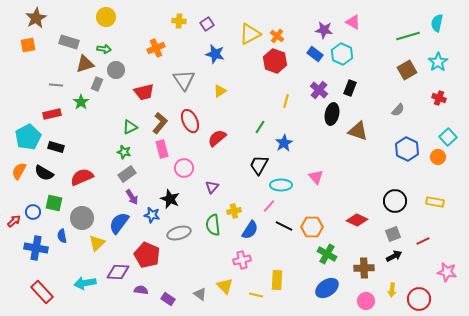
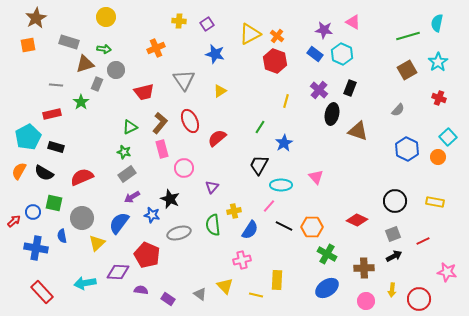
purple arrow at (132, 197): rotated 91 degrees clockwise
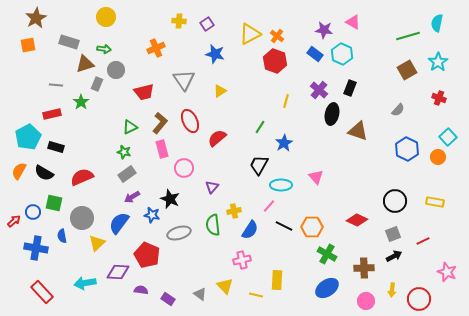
pink star at (447, 272): rotated 12 degrees clockwise
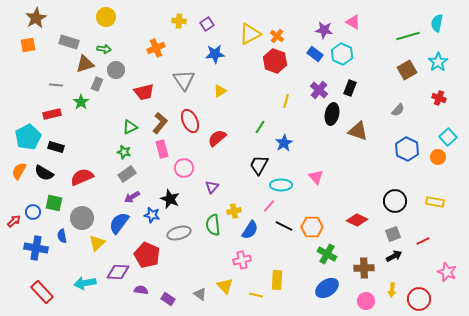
blue star at (215, 54): rotated 18 degrees counterclockwise
